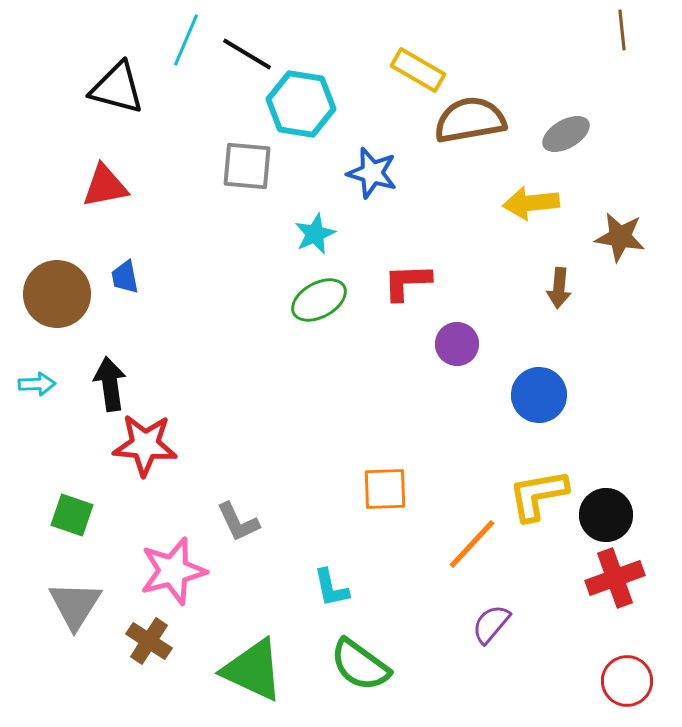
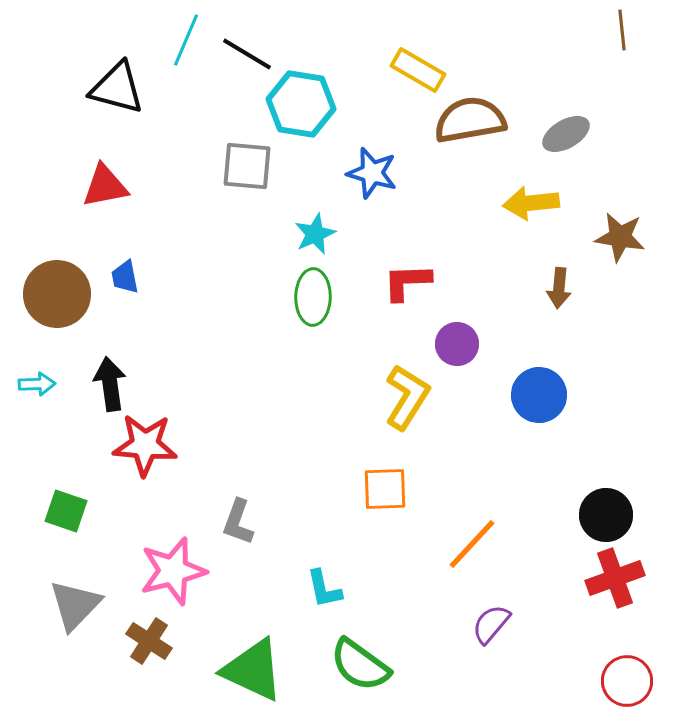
green ellipse: moved 6 px left, 3 px up; rotated 60 degrees counterclockwise
yellow L-shape: moved 131 px left, 98 px up; rotated 132 degrees clockwise
green square: moved 6 px left, 4 px up
gray L-shape: rotated 45 degrees clockwise
cyan L-shape: moved 7 px left, 1 px down
gray triangle: rotated 12 degrees clockwise
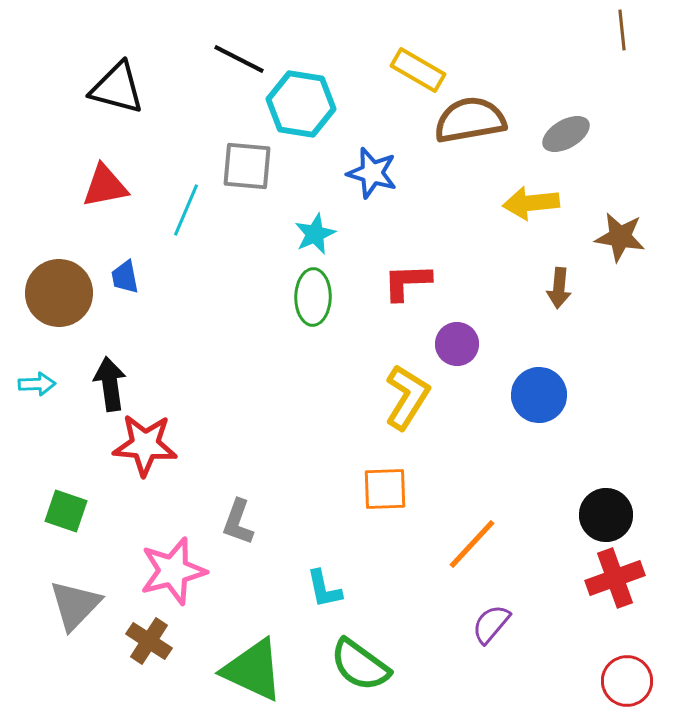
cyan line: moved 170 px down
black line: moved 8 px left, 5 px down; rotated 4 degrees counterclockwise
brown circle: moved 2 px right, 1 px up
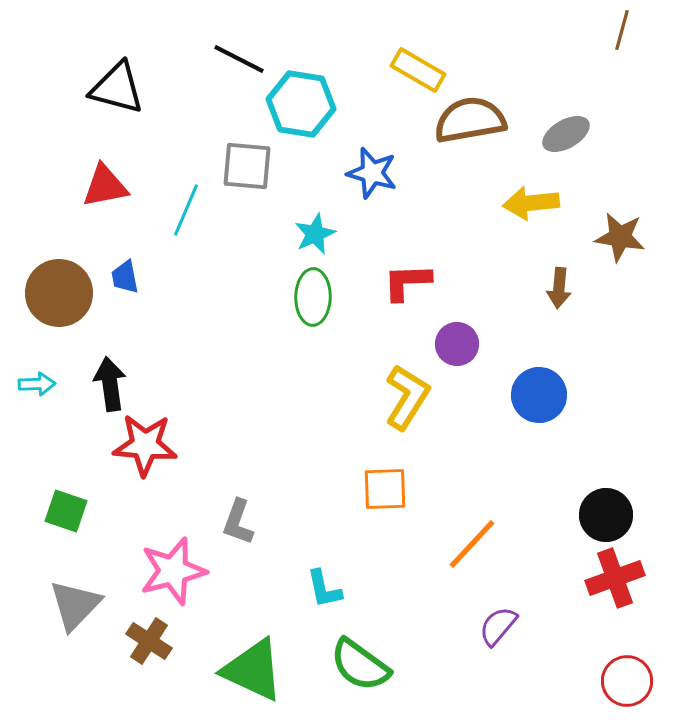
brown line: rotated 21 degrees clockwise
purple semicircle: moved 7 px right, 2 px down
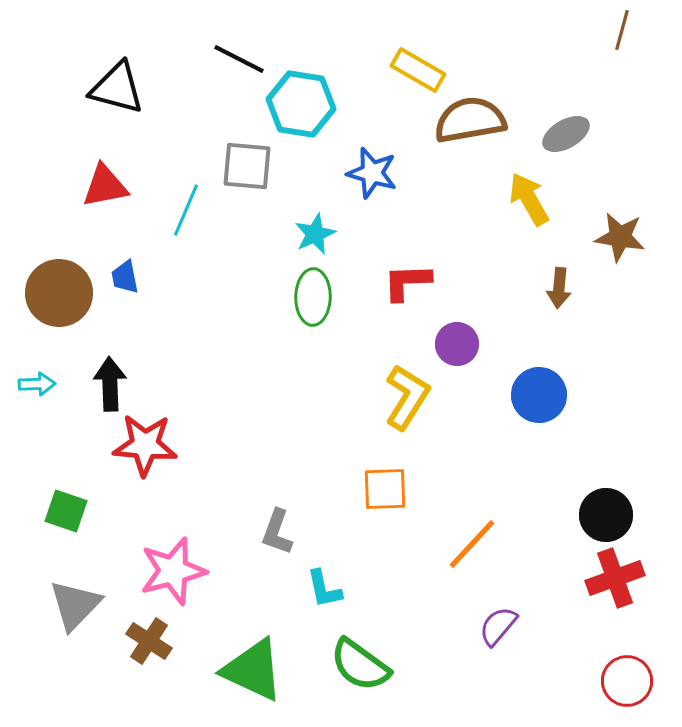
yellow arrow: moved 2 px left, 4 px up; rotated 66 degrees clockwise
black arrow: rotated 6 degrees clockwise
gray L-shape: moved 39 px right, 10 px down
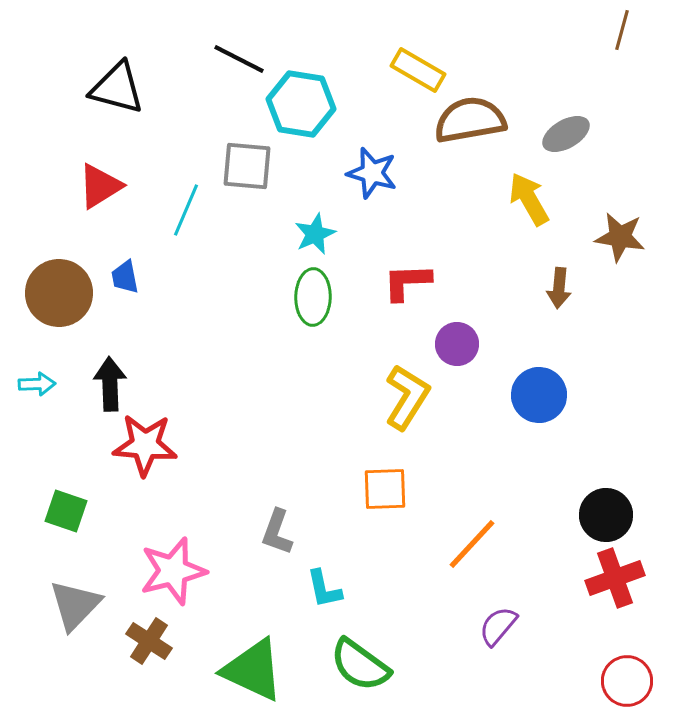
red triangle: moved 5 px left; rotated 21 degrees counterclockwise
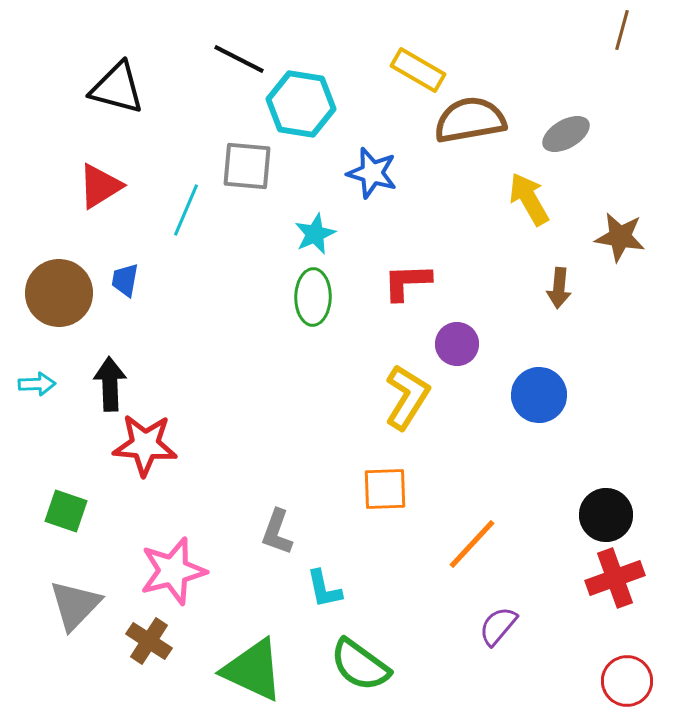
blue trapezoid: moved 3 px down; rotated 21 degrees clockwise
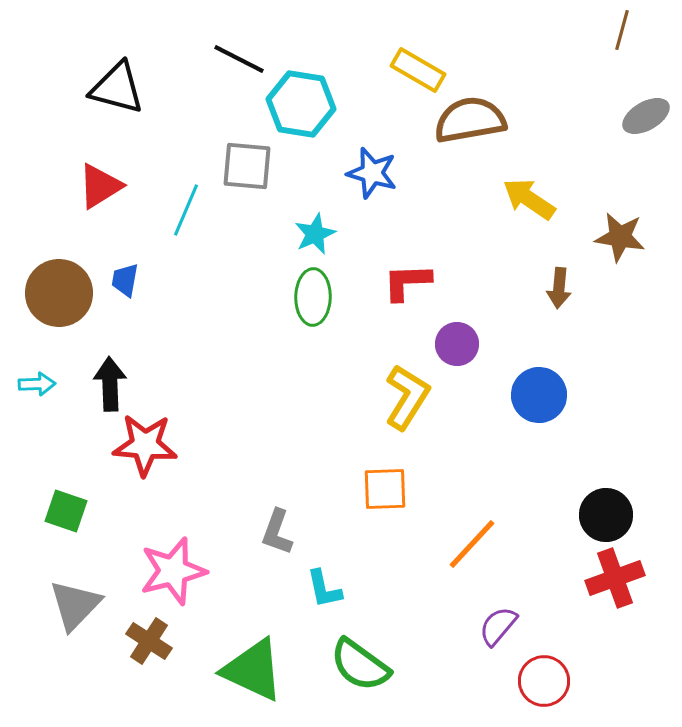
gray ellipse: moved 80 px right, 18 px up
yellow arrow: rotated 26 degrees counterclockwise
red circle: moved 83 px left
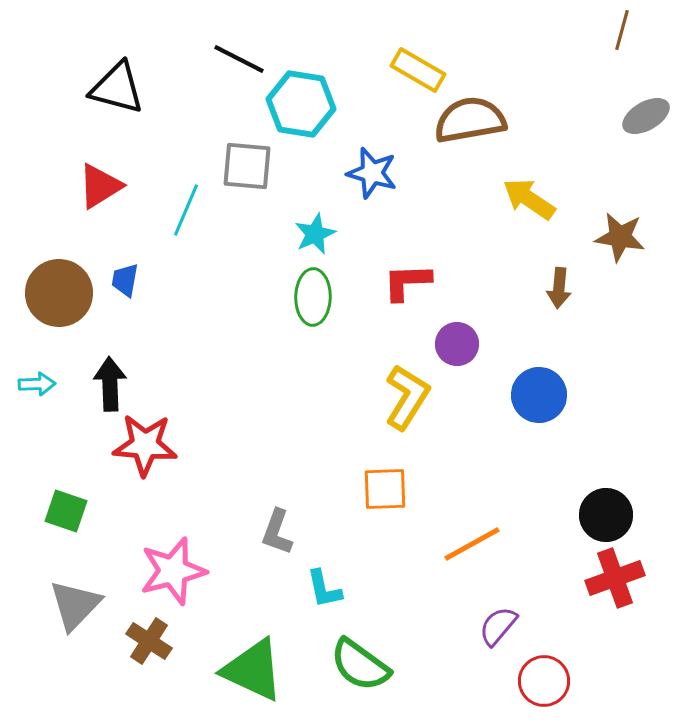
orange line: rotated 18 degrees clockwise
